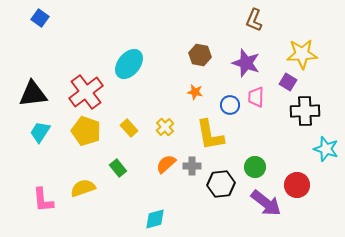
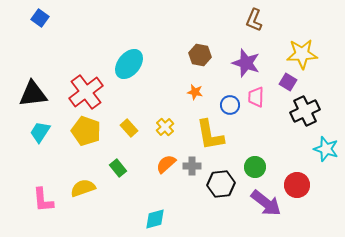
black cross: rotated 24 degrees counterclockwise
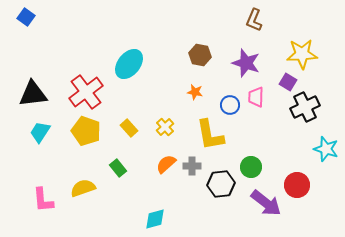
blue square: moved 14 px left, 1 px up
black cross: moved 4 px up
green circle: moved 4 px left
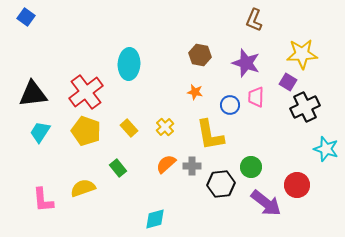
cyan ellipse: rotated 36 degrees counterclockwise
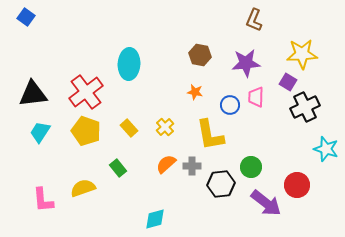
purple star: rotated 24 degrees counterclockwise
